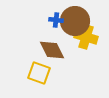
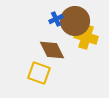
blue cross: moved 1 px up; rotated 32 degrees counterclockwise
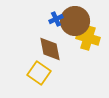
yellow cross: moved 2 px right, 1 px down
brown diamond: moved 2 px left, 1 px up; rotated 16 degrees clockwise
yellow square: rotated 15 degrees clockwise
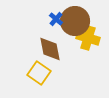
blue cross: rotated 24 degrees counterclockwise
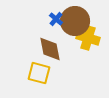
yellow square: rotated 20 degrees counterclockwise
